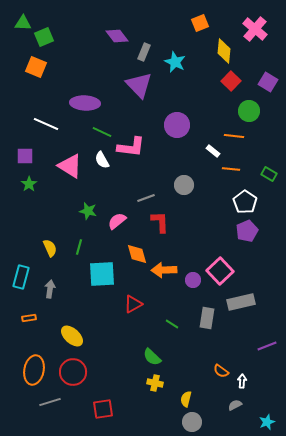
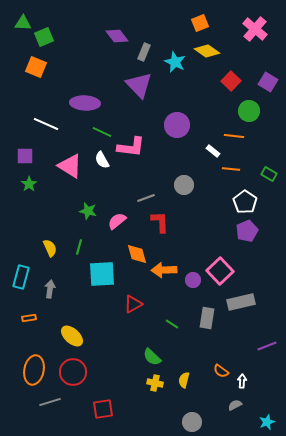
yellow diamond at (224, 51): moved 17 px left; rotated 60 degrees counterclockwise
yellow semicircle at (186, 399): moved 2 px left, 19 px up
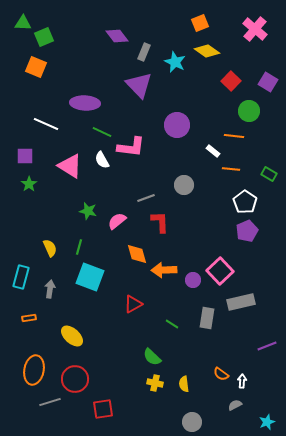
cyan square at (102, 274): moved 12 px left, 3 px down; rotated 24 degrees clockwise
orange semicircle at (221, 371): moved 3 px down
red circle at (73, 372): moved 2 px right, 7 px down
yellow semicircle at (184, 380): moved 4 px down; rotated 21 degrees counterclockwise
